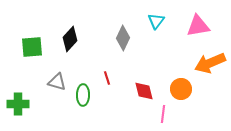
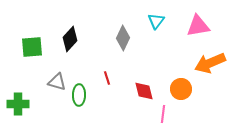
green ellipse: moved 4 px left
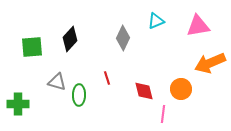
cyan triangle: rotated 30 degrees clockwise
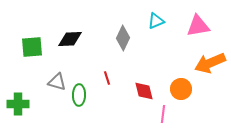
black diamond: rotated 45 degrees clockwise
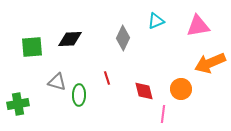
green cross: rotated 10 degrees counterclockwise
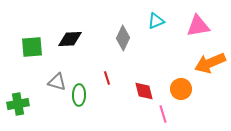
pink line: rotated 24 degrees counterclockwise
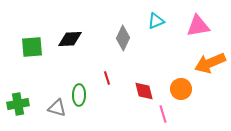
gray triangle: moved 26 px down
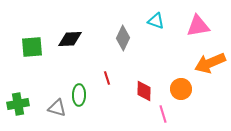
cyan triangle: rotated 42 degrees clockwise
red diamond: rotated 15 degrees clockwise
